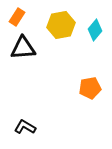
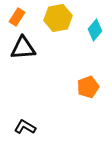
yellow hexagon: moved 3 px left, 7 px up
orange pentagon: moved 2 px left, 1 px up; rotated 10 degrees counterclockwise
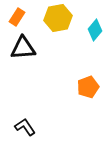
black L-shape: rotated 25 degrees clockwise
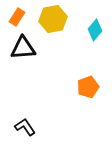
yellow hexagon: moved 5 px left, 1 px down
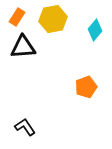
black triangle: moved 1 px up
orange pentagon: moved 2 px left
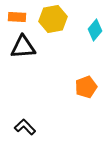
orange rectangle: rotated 60 degrees clockwise
black L-shape: rotated 10 degrees counterclockwise
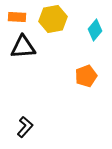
orange pentagon: moved 11 px up
black L-shape: rotated 85 degrees clockwise
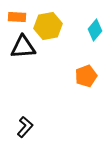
yellow hexagon: moved 5 px left, 7 px down
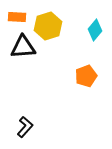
yellow hexagon: rotated 8 degrees counterclockwise
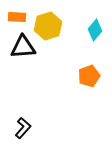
orange pentagon: moved 3 px right
black L-shape: moved 2 px left, 1 px down
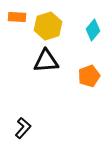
cyan diamond: moved 2 px left
black triangle: moved 23 px right, 14 px down
